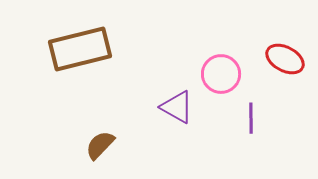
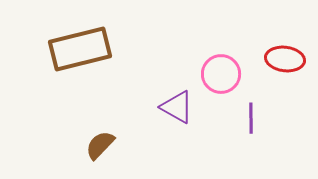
red ellipse: rotated 21 degrees counterclockwise
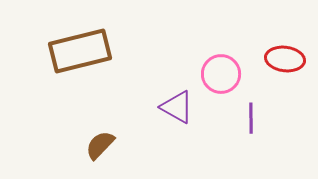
brown rectangle: moved 2 px down
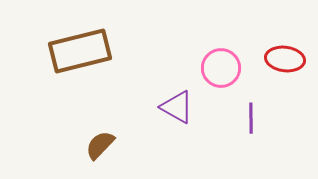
pink circle: moved 6 px up
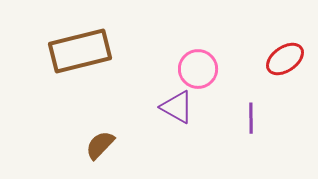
red ellipse: rotated 42 degrees counterclockwise
pink circle: moved 23 px left, 1 px down
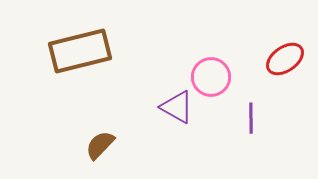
pink circle: moved 13 px right, 8 px down
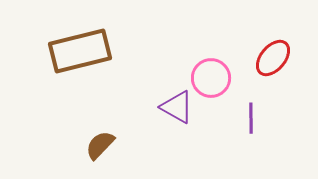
red ellipse: moved 12 px left, 1 px up; rotated 15 degrees counterclockwise
pink circle: moved 1 px down
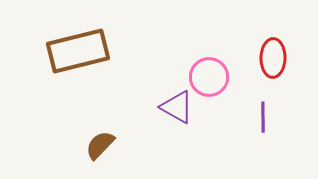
brown rectangle: moved 2 px left
red ellipse: rotated 39 degrees counterclockwise
pink circle: moved 2 px left, 1 px up
purple line: moved 12 px right, 1 px up
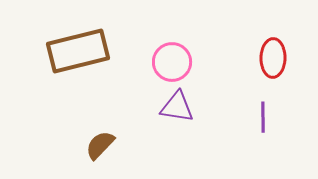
pink circle: moved 37 px left, 15 px up
purple triangle: rotated 21 degrees counterclockwise
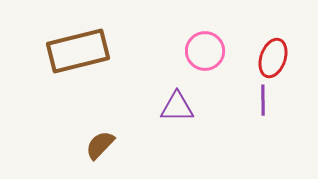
red ellipse: rotated 18 degrees clockwise
pink circle: moved 33 px right, 11 px up
purple triangle: rotated 9 degrees counterclockwise
purple line: moved 17 px up
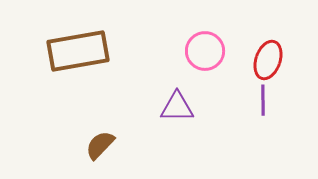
brown rectangle: rotated 4 degrees clockwise
red ellipse: moved 5 px left, 2 px down
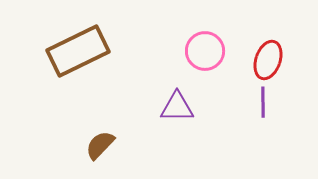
brown rectangle: rotated 16 degrees counterclockwise
purple line: moved 2 px down
